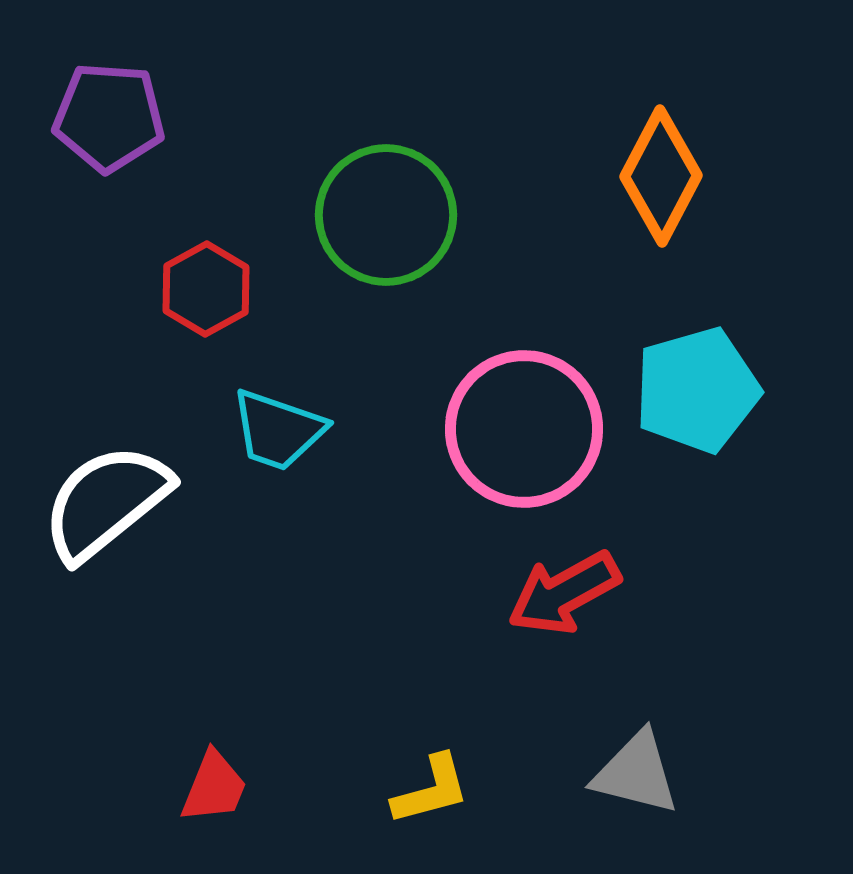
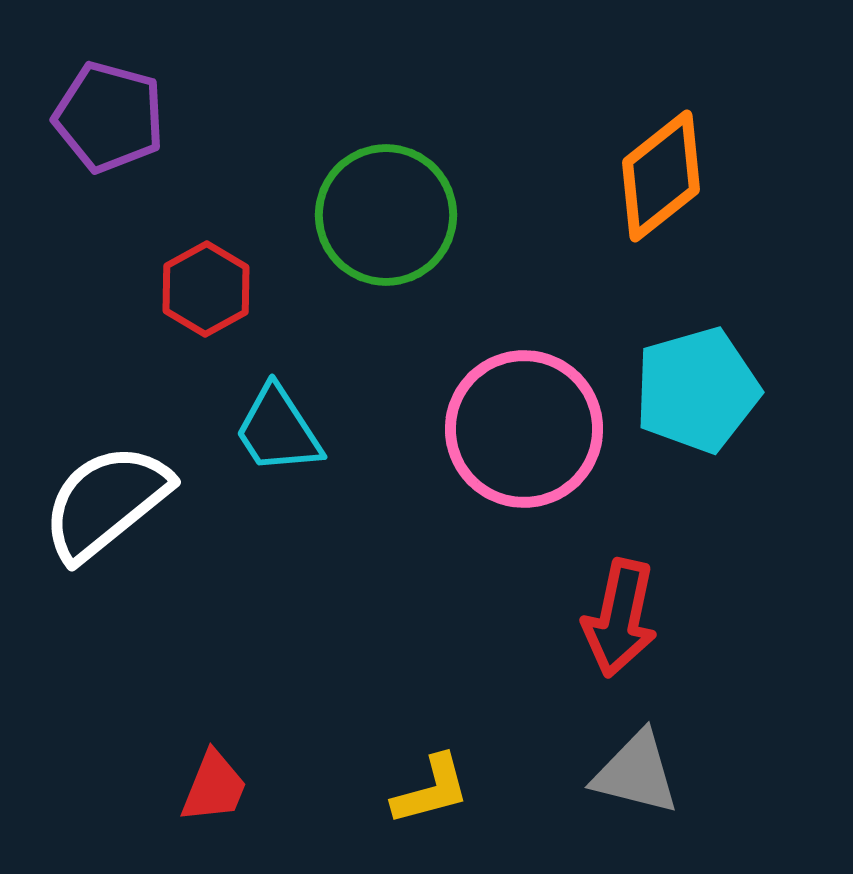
purple pentagon: rotated 11 degrees clockwise
orange diamond: rotated 24 degrees clockwise
cyan trapezoid: rotated 38 degrees clockwise
red arrow: moved 56 px right, 25 px down; rotated 49 degrees counterclockwise
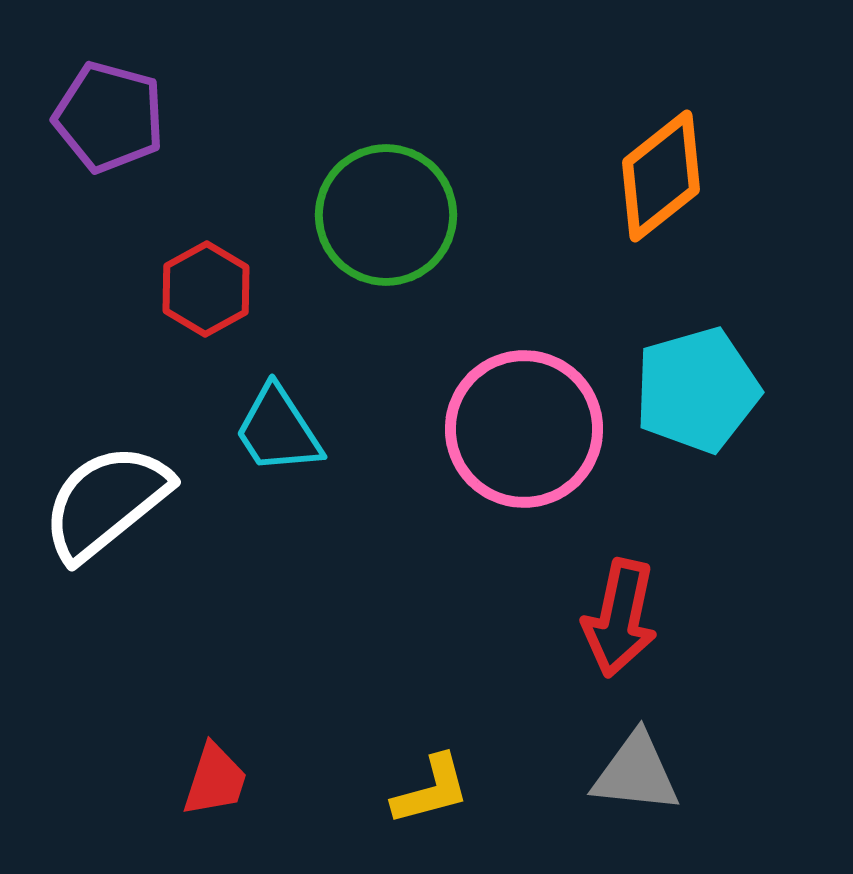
gray triangle: rotated 8 degrees counterclockwise
red trapezoid: moved 1 px right, 7 px up; rotated 4 degrees counterclockwise
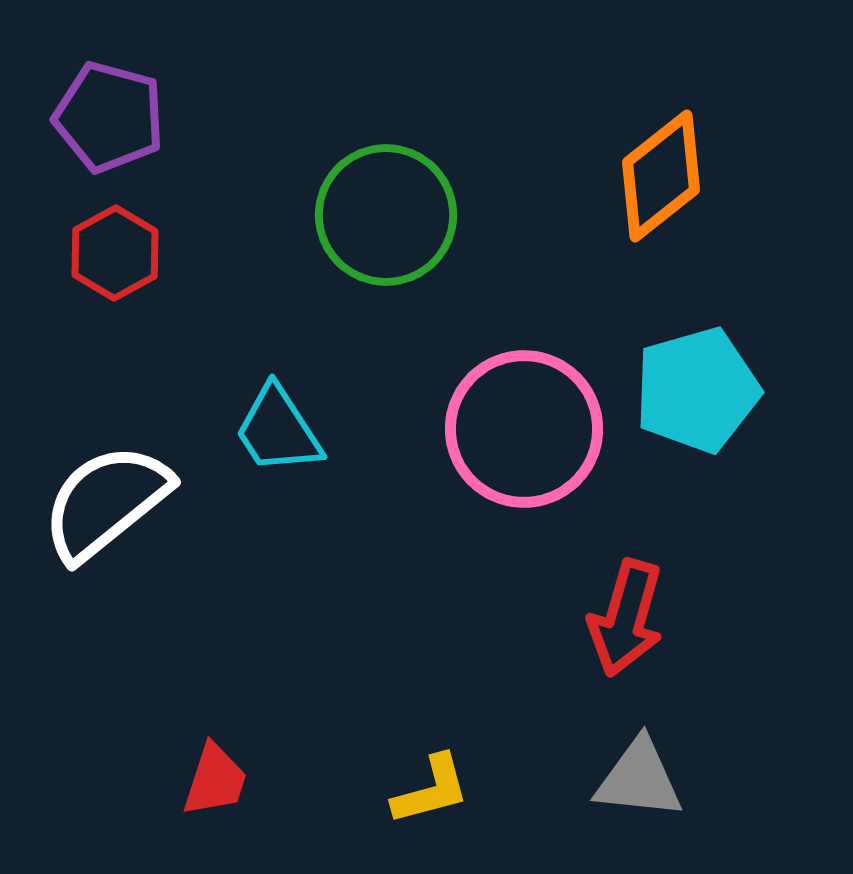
red hexagon: moved 91 px left, 36 px up
red arrow: moved 6 px right; rotated 4 degrees clockwise
gray triangle: moved 3 px right, 6 px down
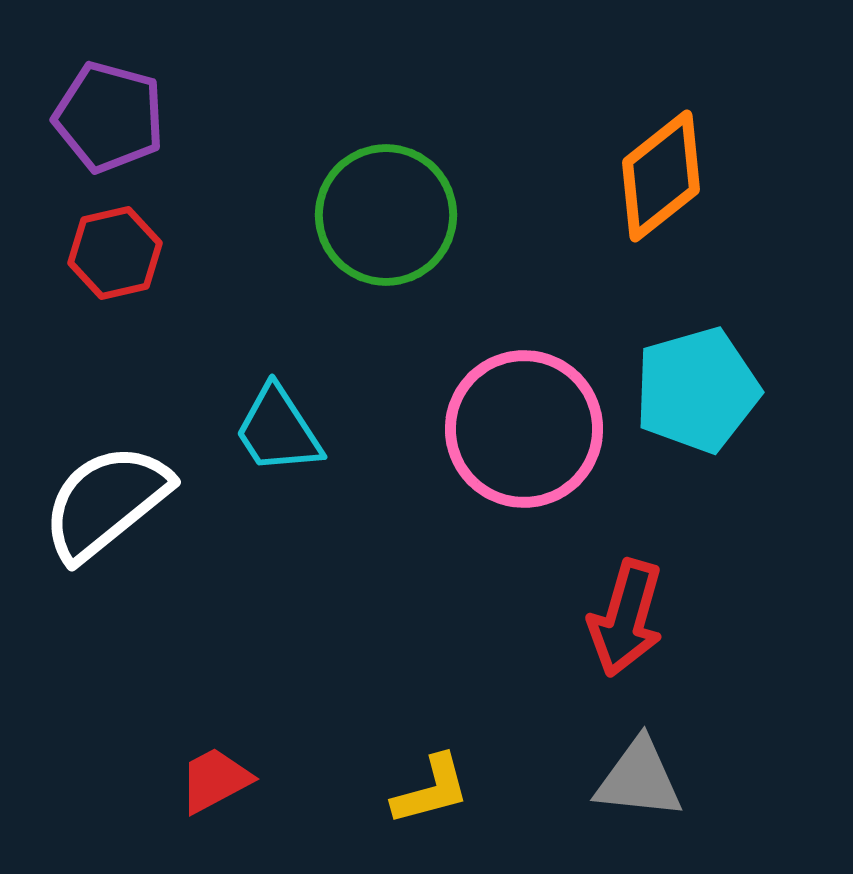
red hexagon: rotated 16 degrees clockwise
red trapezoid: rotated 136 degrees counterclockwise
